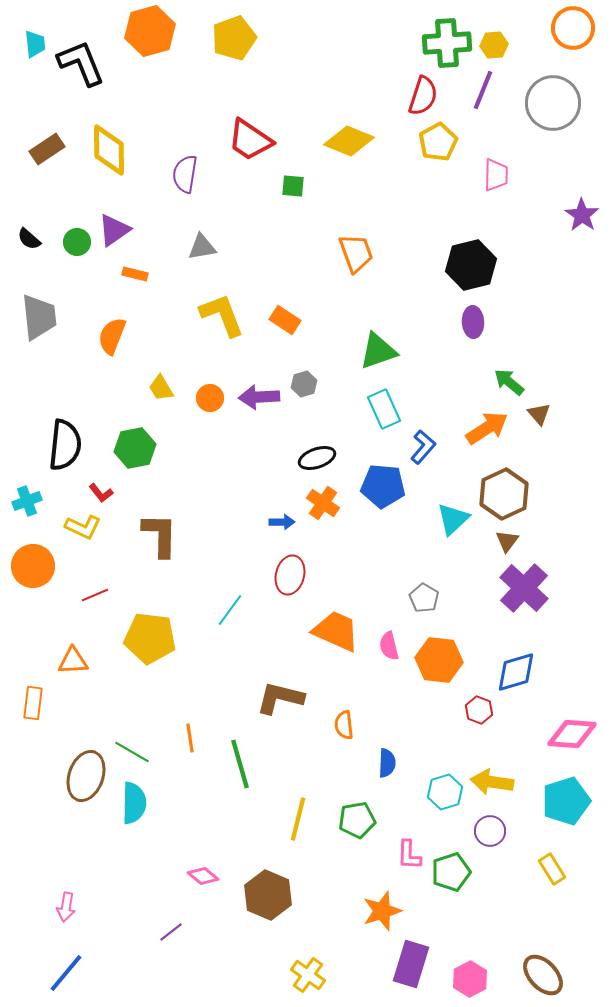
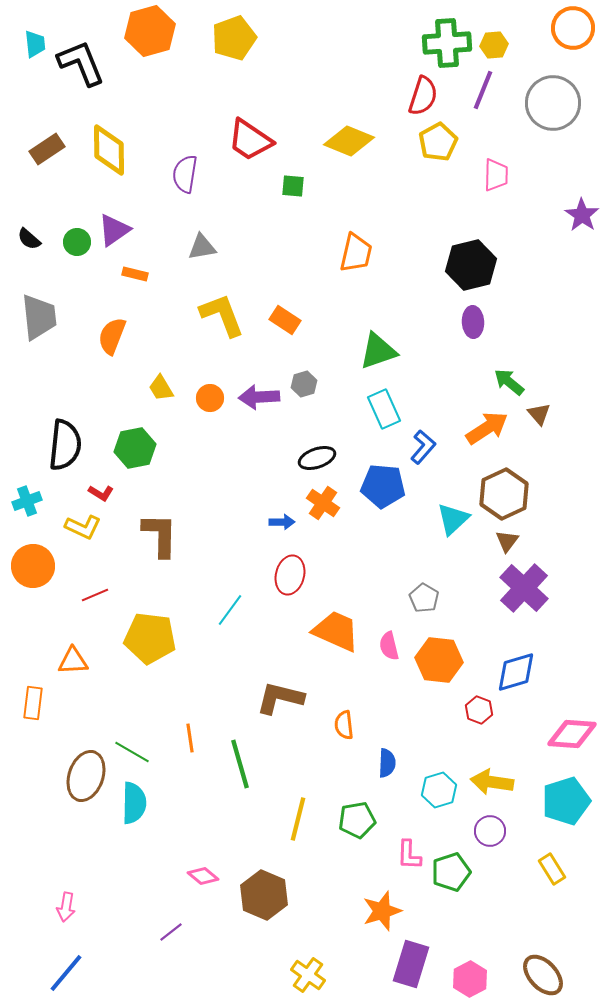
orange trapezoid at (356, 253): rotated 33 degrees clockwise
red L-shape at (101, 493): rotated 20 degrees counterclockwise
cyan hexagon at (445, 792): moved 6 px left, 2 px up
brown hexagon at (268, 895): moved 4 px left
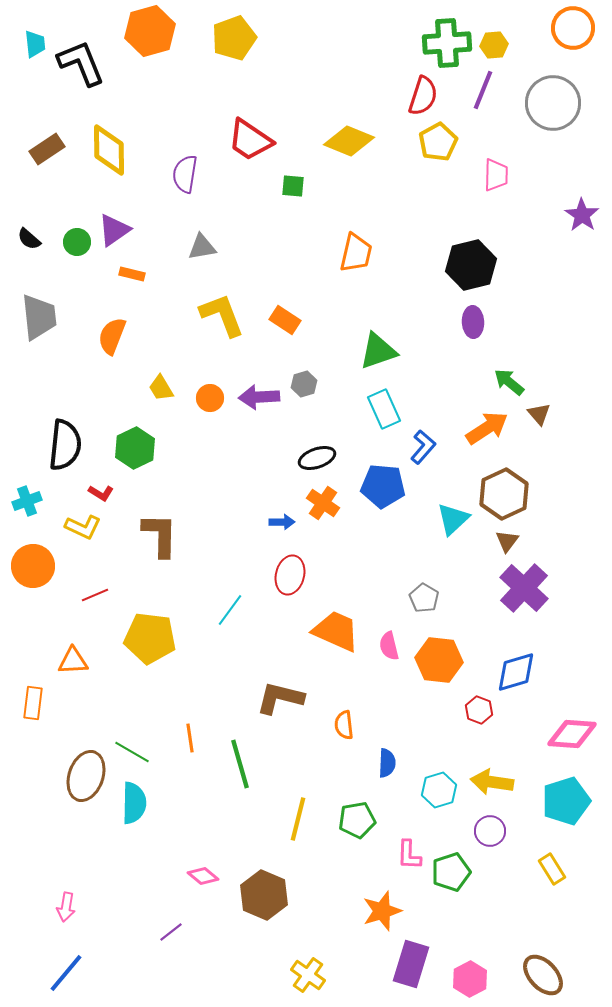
orange rectangle at (135, 274): moved 3 px left
green hexagon at (135, 448): rotated 15 degrees counterclockwise
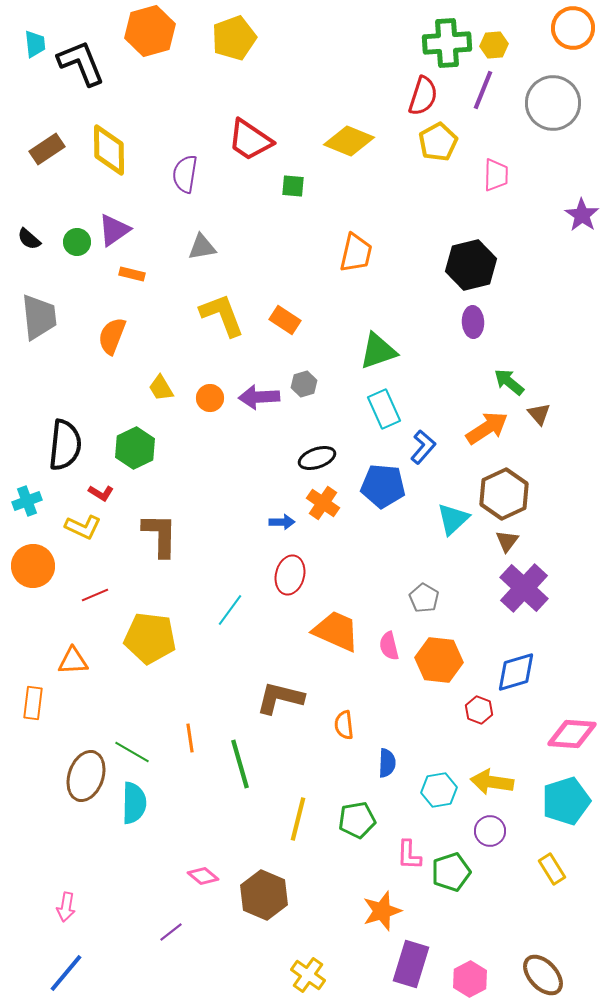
cyan hexagon at (439, 790): rotated 8 degrees clockwise
